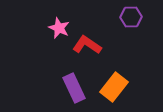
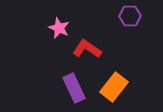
purple hexagon: moved 1 px left, 1 px up
red L-shape: moved 4 px down
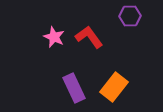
pink star: moved 5 px left, 9 px down
red L-shape: moved 2 px right, 12 px up; rotated 20 degrees clockwise
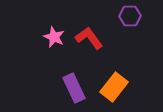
red L-shape: moved 1 px down
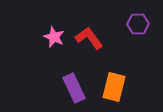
purple hexagon: moved 8 px right, 8 px down
orange rectangle: rotated 24 degrees counterclockwise
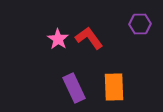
purple hexagon: moved 2 px right
pink star: moved 4 px right, 2 px down; rotated 10 degrees clockwise
orange rectangle: rotated 16 degrees counterclockwise
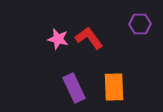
pink star: rotated 20 degrees counterclockwise
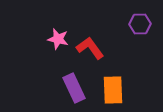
red L-shape: moved 1 px right, 10 px down
orange rectangle: moved 1 px left, 3 px down
